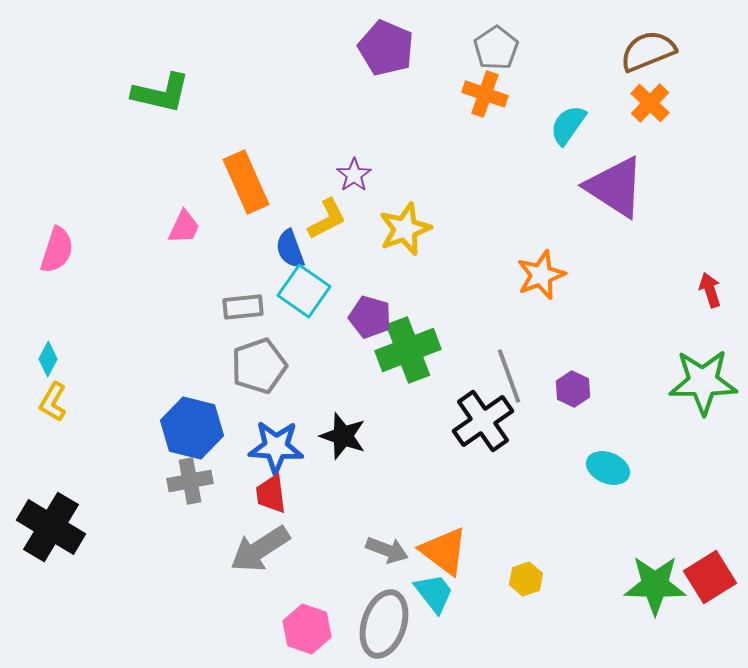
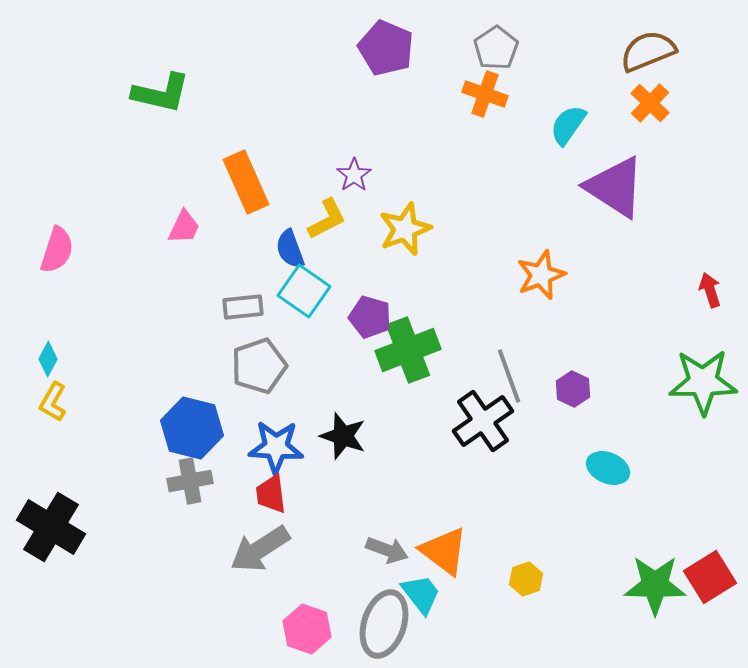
cyan trapezoid at (434, 593): moved 13 px left, 1 px down
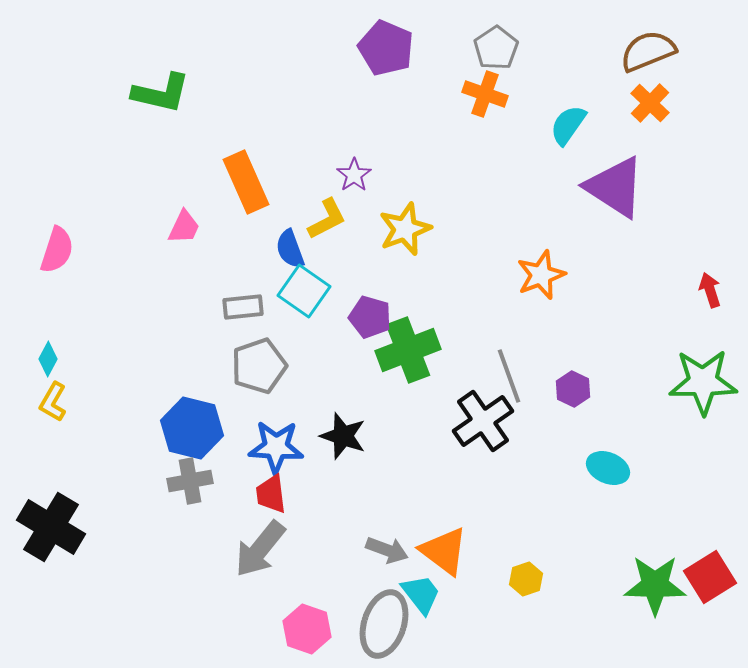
gray arrow at (260, 549): rotated 18 degrees counterclockwise
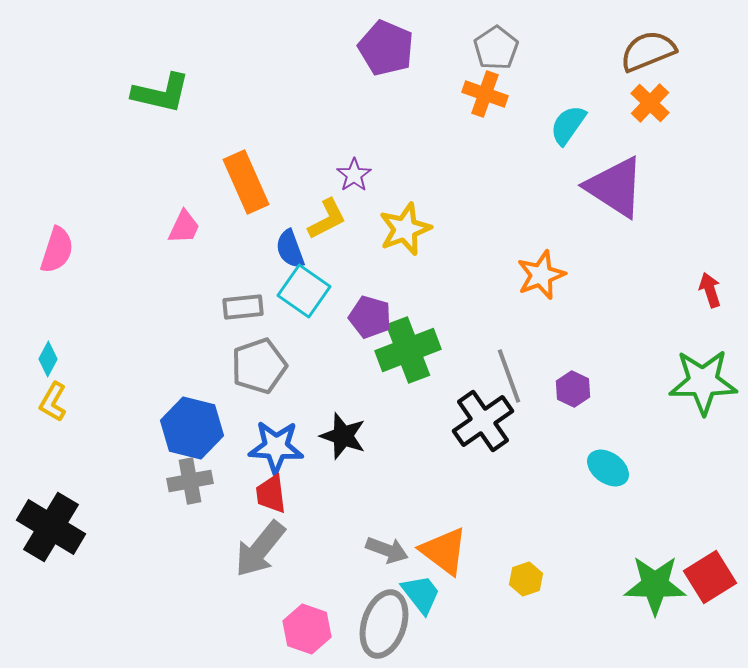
cyan ellipse at (608, 468): rotated 12 degrees clockwise
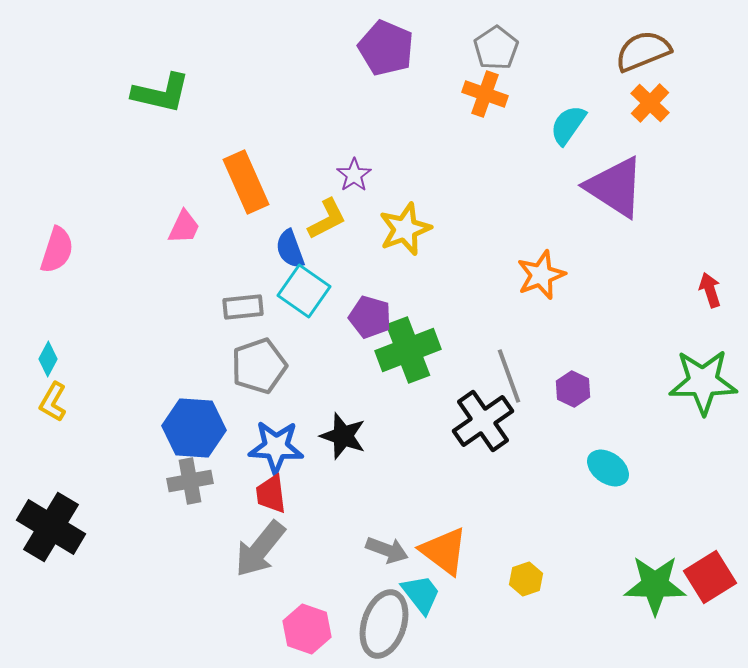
brown semicircle at (648, 51): moved 5 px left
blue hexagon at (192, 428): moved 2 px right; rotated 10 degrees counterclockwise
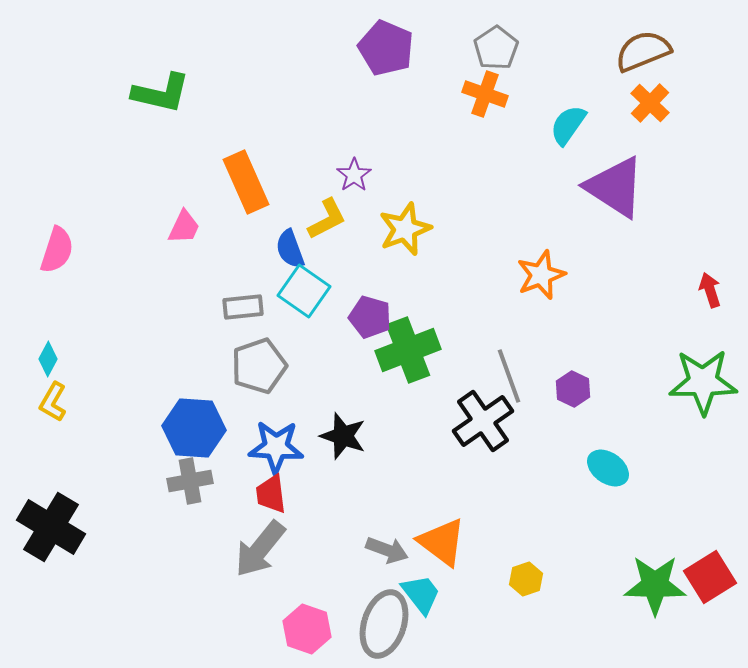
orange triangle at (444, 551): moved 2 px left, 9 px up
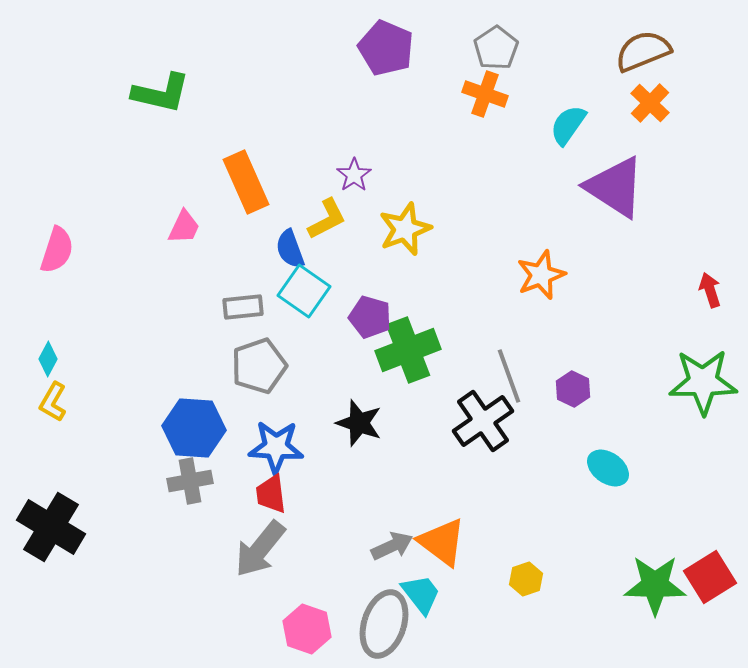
black star at (343, 436): moved 16 px right, 13 px up
gray arrow at (387, 550): moved 5 px right, 4 px up; rotated 45 degrees counterclockwise
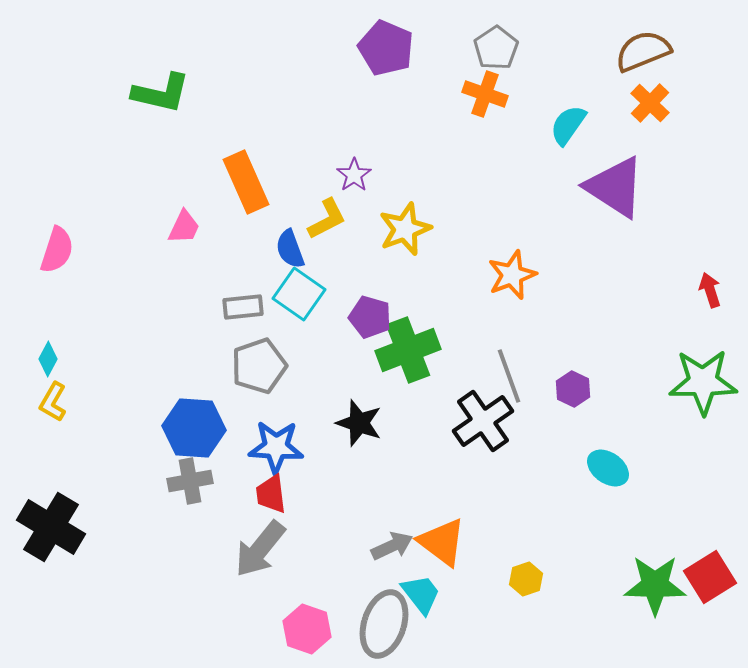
orange star at (541, 275): moved 29 px left
cyan square at (304, 291): moved 5 px left, 3 px down
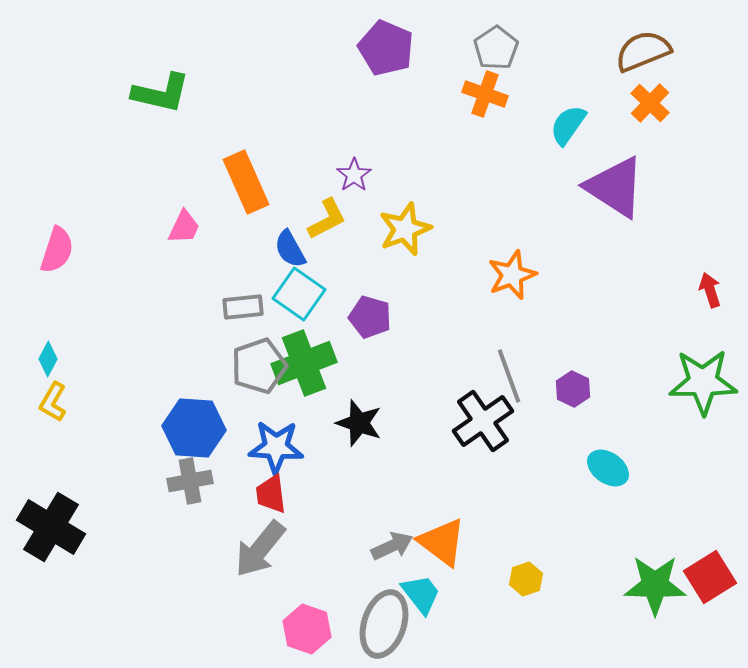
blue semicircle at (290, 249): rotated 9 degrees counterclockwise
green cross at (408, 350): moved 104 px left, 13 px down
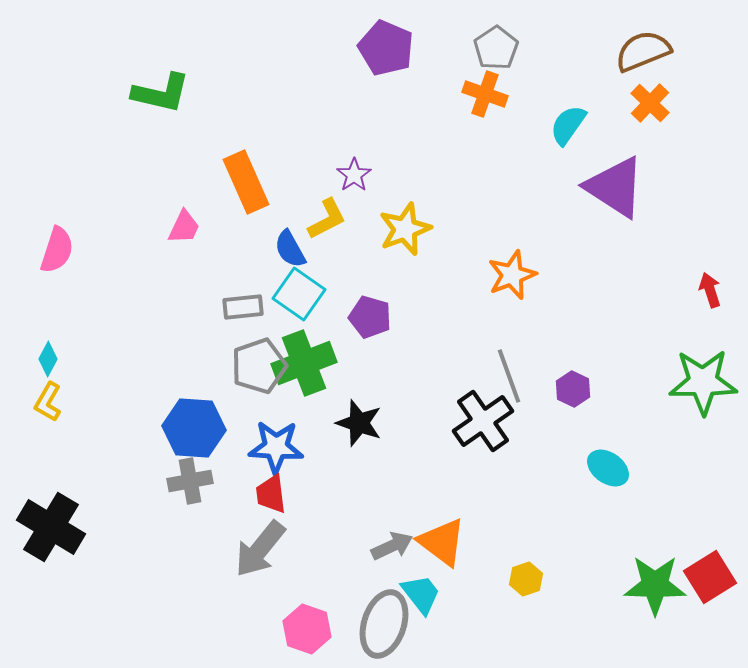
yellow L-shape at (53, 402): moved 5 px left
